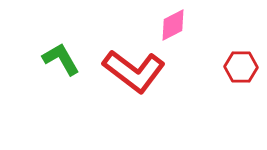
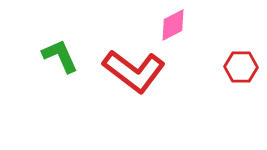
green L-shape: moved 1 px left, 3 px up; rotated 6 degrees clockwise
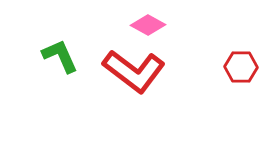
pink diamond: moved 25 px left; rotated 56 degrees clockwise
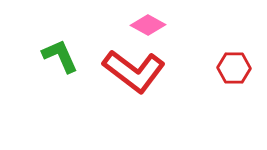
red hexagon: moved 7 px left, 1 px down
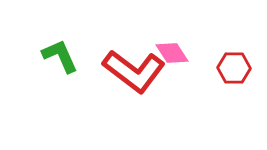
pink diamond: moved 24 px right, 28 px down; rotated 28 degrees clockwise
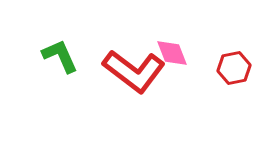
pink diamond: rotated 12 degrees clockwise
red hexagon: rotated 12 degrees counterclockwise
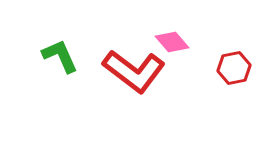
pink diamond: moved 11 px up; rotated 20 degrees counterclockwise
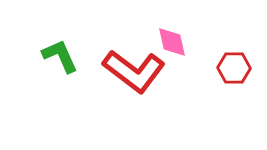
pink diamond: rotated 28 degrees clockwise
red hexagon: rotated 12 degrees clockwise
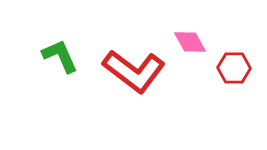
pink diamond: moved 18 px right; rotated 16 degrees counterclockwise
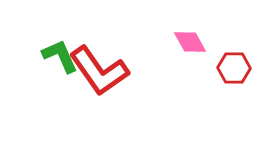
red L-shape: moved 35 px left; rotated 18 degrees clockwise
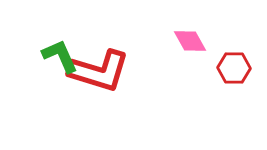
pink diamond: moved 1 px up
red L-shape: rotated 38 degrees counterclockwise
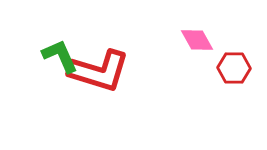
pink diamond: moved 7 px right, 1 px up
